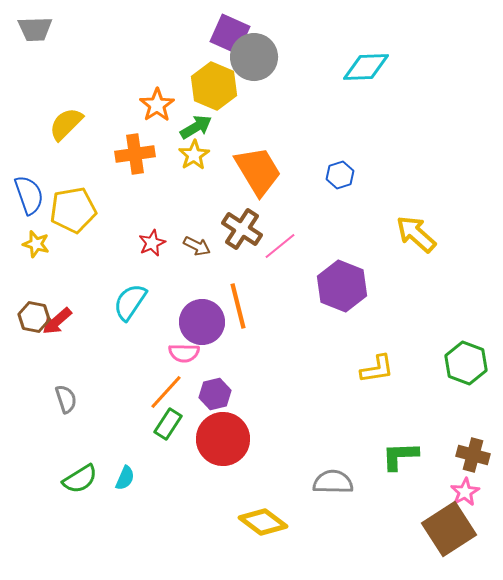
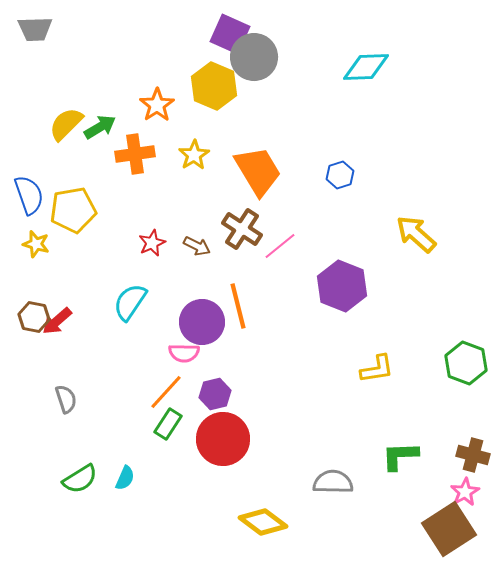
green arrow at (196, 127): moved 96 px left
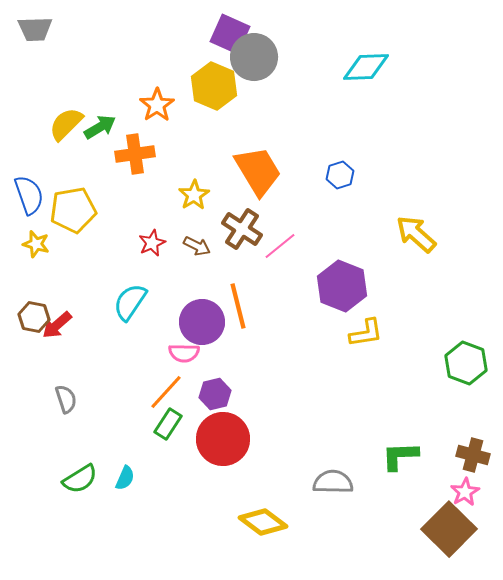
yellow star at (194, 155): moved 40 px down
red arrow at (57, 321): moved 4 px down
yellow L-shape at (377, 369): moved 11 px left, 36 px up
brown square at (449, 529): rotated 12 degrees counterclockwise
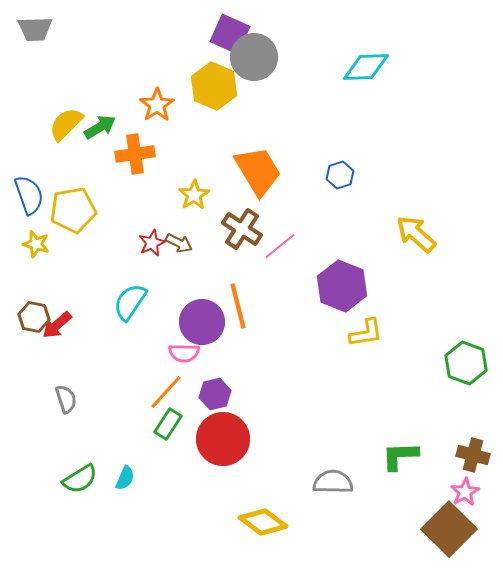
brown arrow at (197, 246): moved 18 px left, 3 px up
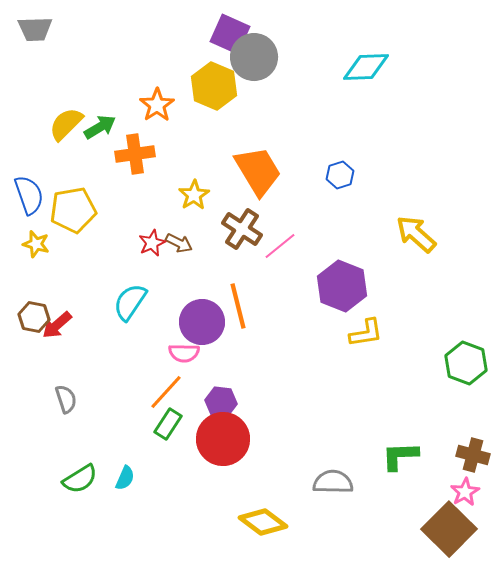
purple hexagon at (215, 394): moved 6 px right, 8 px down; rotated 20 degrees clockwise
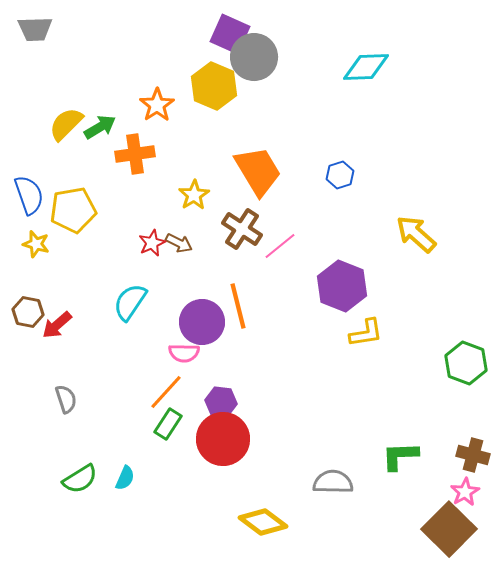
brown hexagon at (34, 317): moved 6 px left, 5 px up
